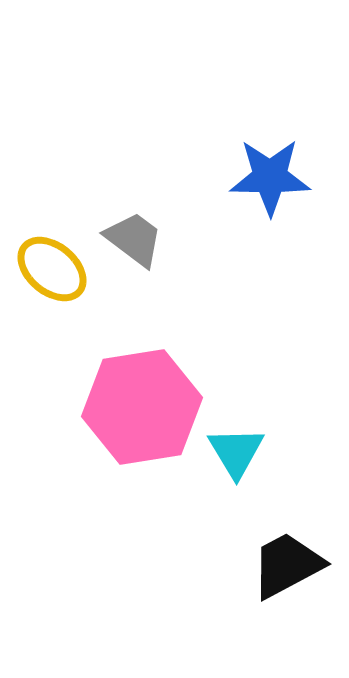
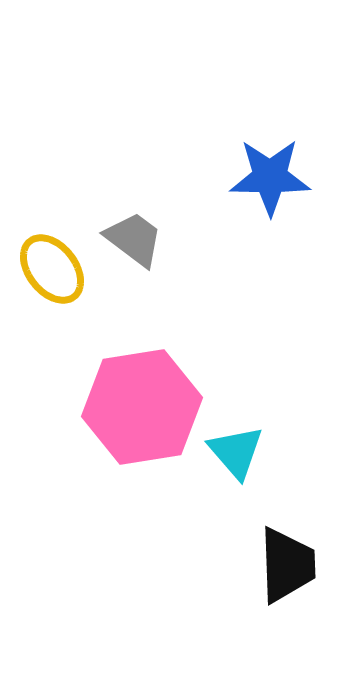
yellow ellipse: rotated 12 degrees clockwise
cyan triangle: rotated 10 degrees counterclockwise
black trapezoid: rotated 116 degrees clockwise
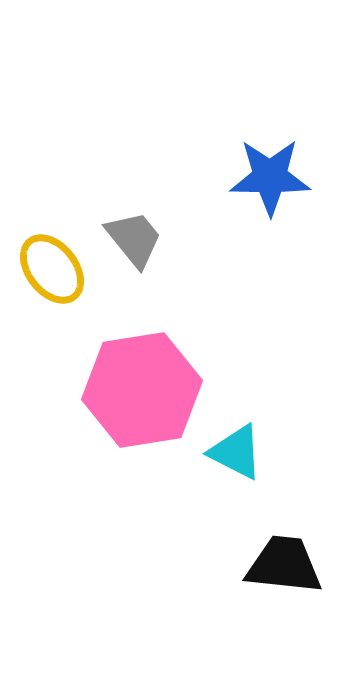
gray trapezoid: rotated 14 degrees clockwise
pink hexagon: moved 17 px up
cyan triangle: rotated 22 degrees counterclockwise
black trapezoid: moved 3 px left; rotated 82 degrees counterclockwise
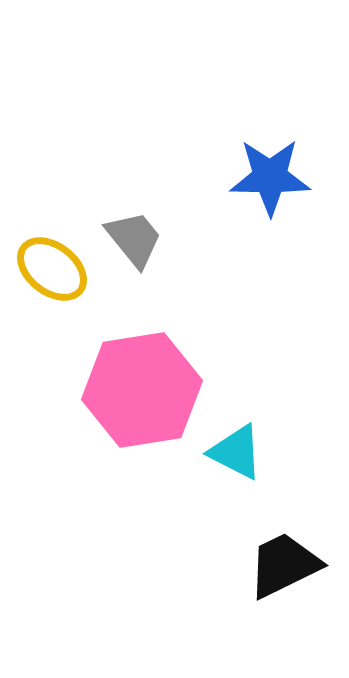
yellow ellipse: rotated 14 degrees counterclockwise
black trapezoid: rotated 32 degrees counterclockwise
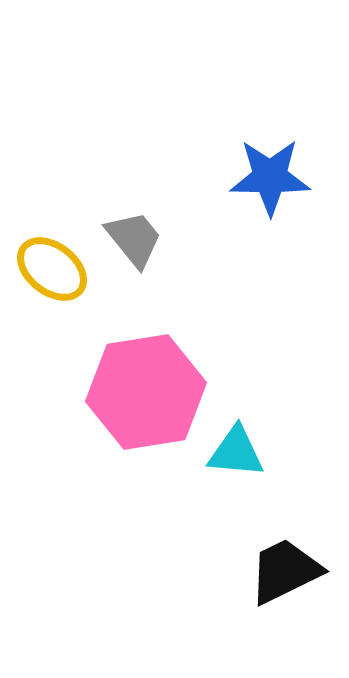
pink hexagon: moved 4 px right, 2 px down
cyan triangle: rotated 22 degrees counterclockwise
black trapezoid: moved 1 px right, 6 px down
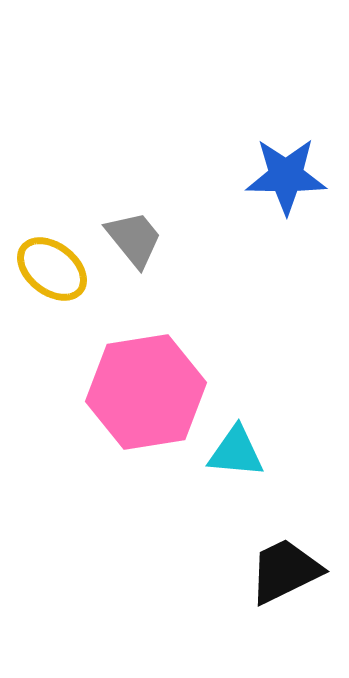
blue star: moved 16 px right, 1 px up
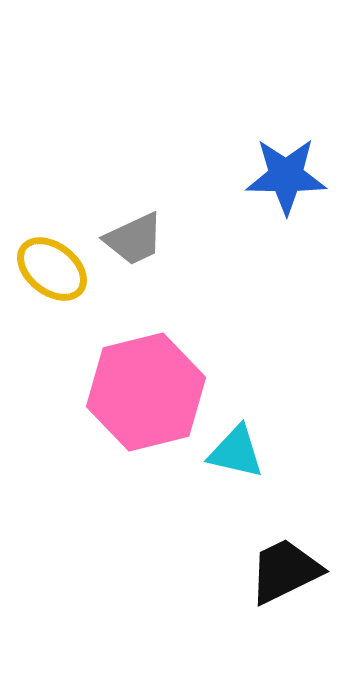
gray trapezoid: rotated 104 degrees clockwise
pink hexagon: rotated 5 degrees counterclockwise
cyan triangle: rotated 8 degrees clockwise
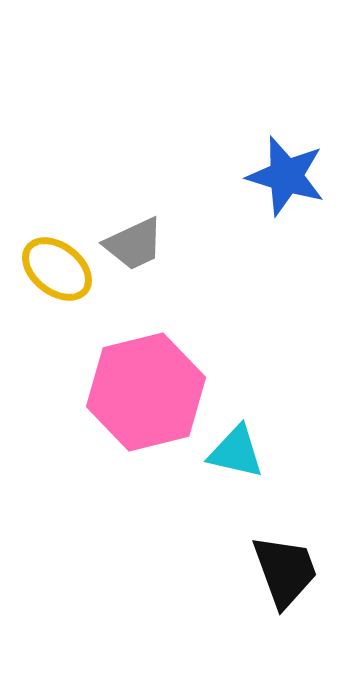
blue star: rotated 16 degrees clockwise
gray trapezoid: moved 5 px down
yellow ellipse: moved 5 px right
black trapezoid: rotated 96 degrees clockwise
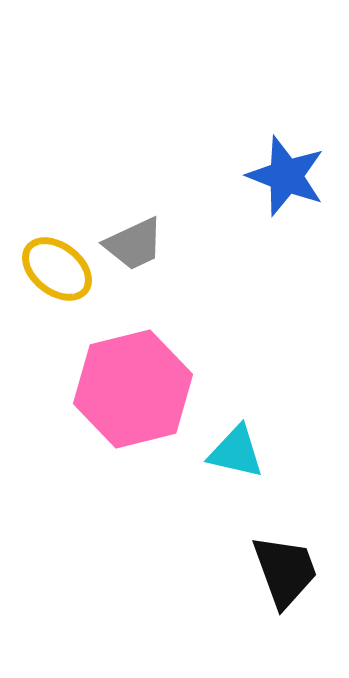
blue star: rotated 4 degrees clockwise
pink hexagon: moved 13 px left, 3 px up
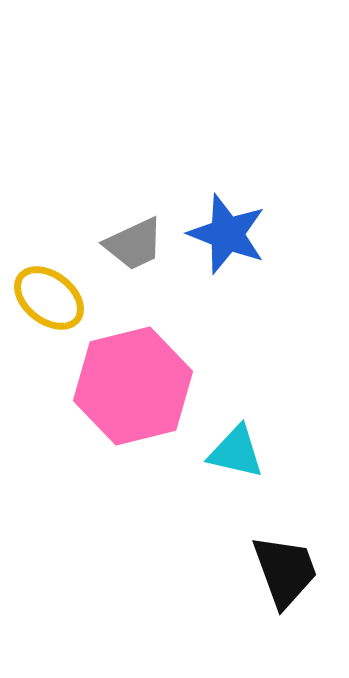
blue star: moved 59 px left, 58 px down
yellow ellipse: moved 8 px left, 29 px down
pink hexagon: moved 3 px up
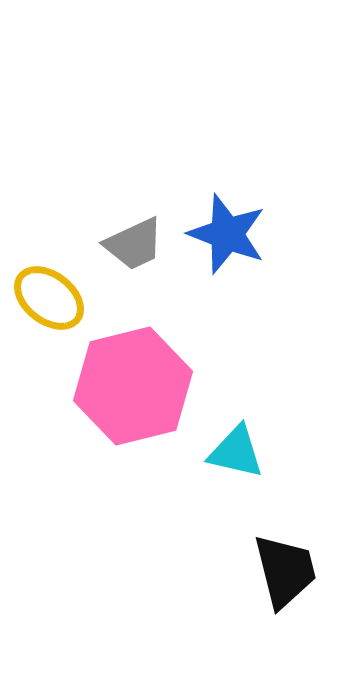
black trapezoid: rotated 6 degrees clockwise
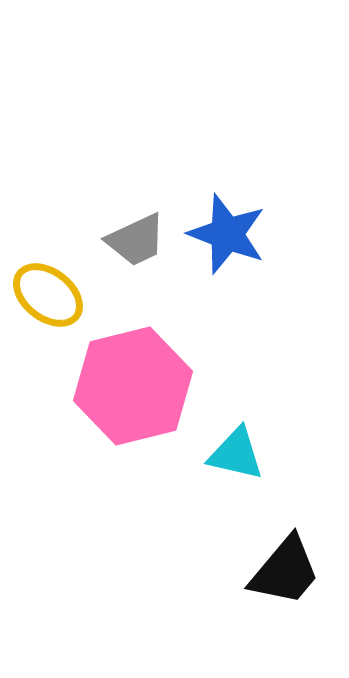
gray trapezoid: moved 2 px right, 4 px up
yellow ellipse: moved 1 px left, 3 px up
cyan triangle: moved 2 px down
black trapezoid: rotated 54 degrees clockwise
